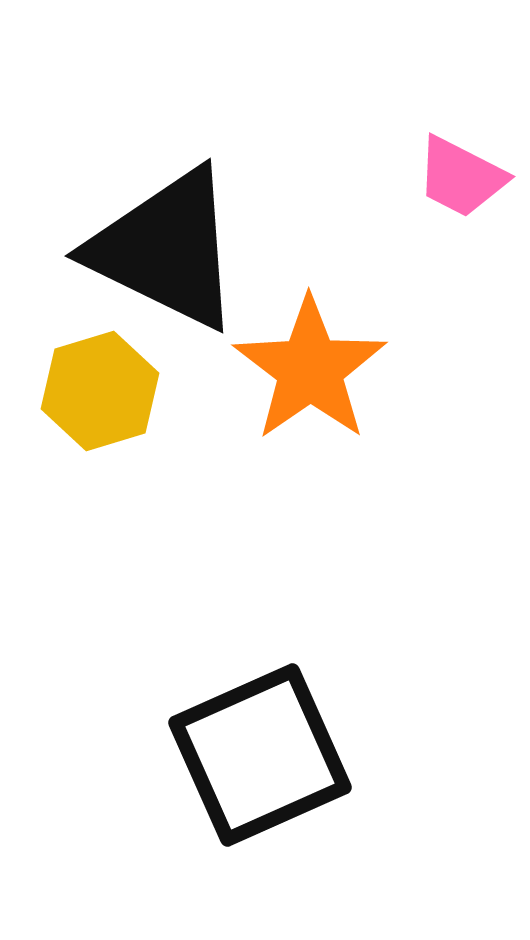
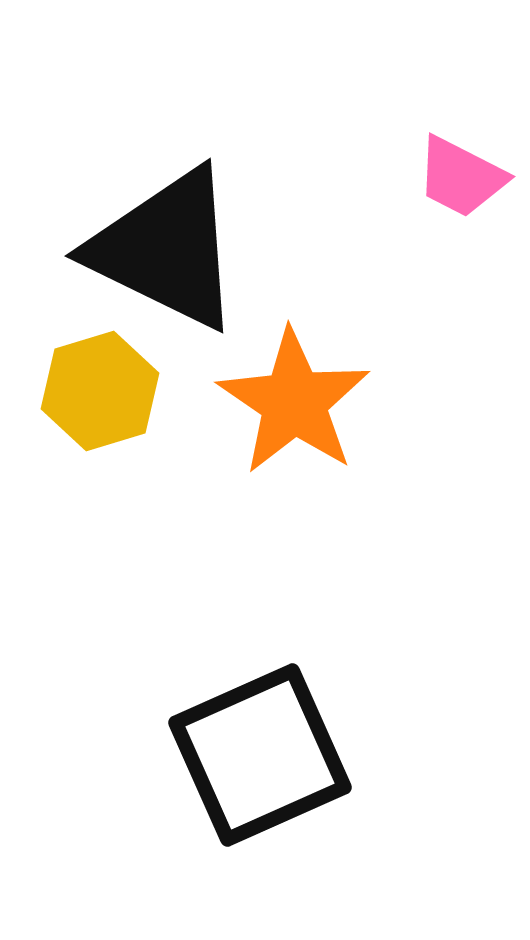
orange star: moved 16 px left, 33 px down; rotated 3 degrees counterclockwise
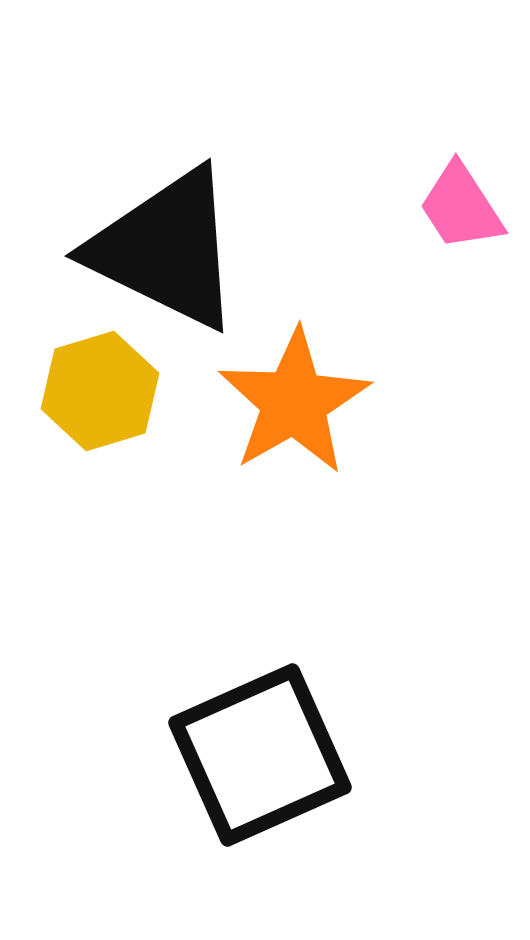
pink trapezoid: moved 30 px down; rotated 30 degrees clockwise
orange star: rotated 8 degrees clockwise
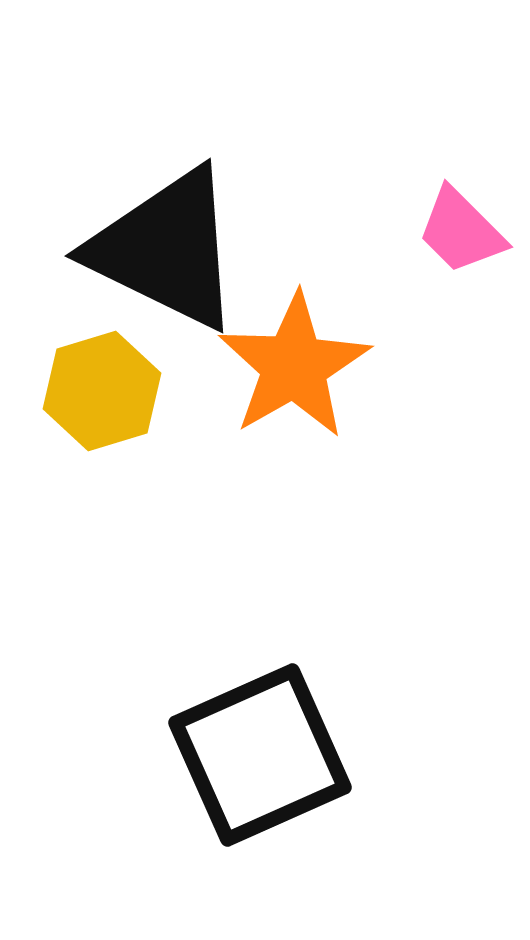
pink trapezoid: moved 24 px down; rotated 12 degrees counterclockwise
yellow hexagon: moved 2 px right
orange star: moved 36 px up
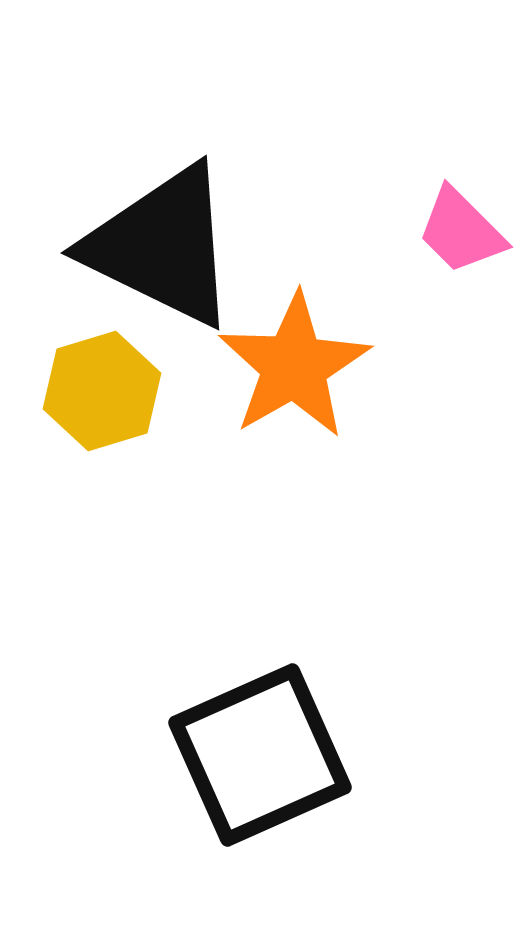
black triangle: moved 4 px left, 3 px up
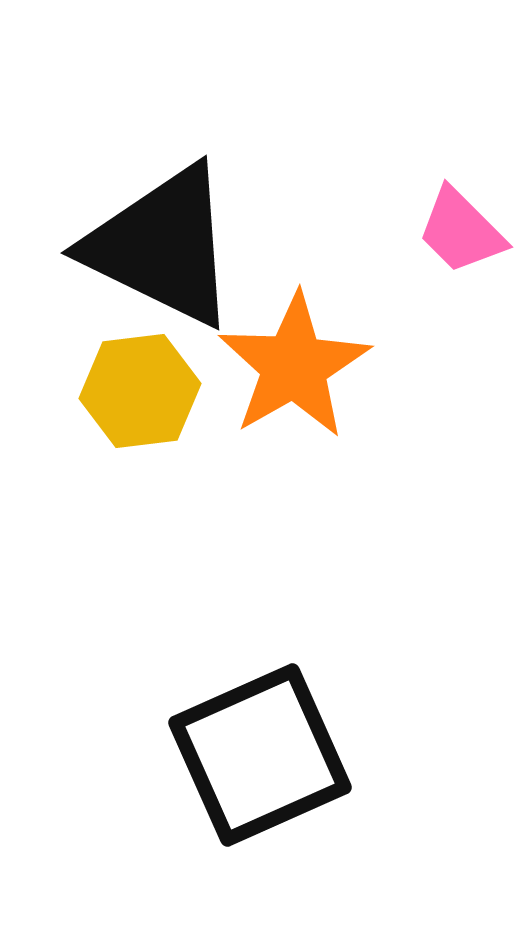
yellow hexagon: moved 38 px right; rotated 10 degrees clockwise
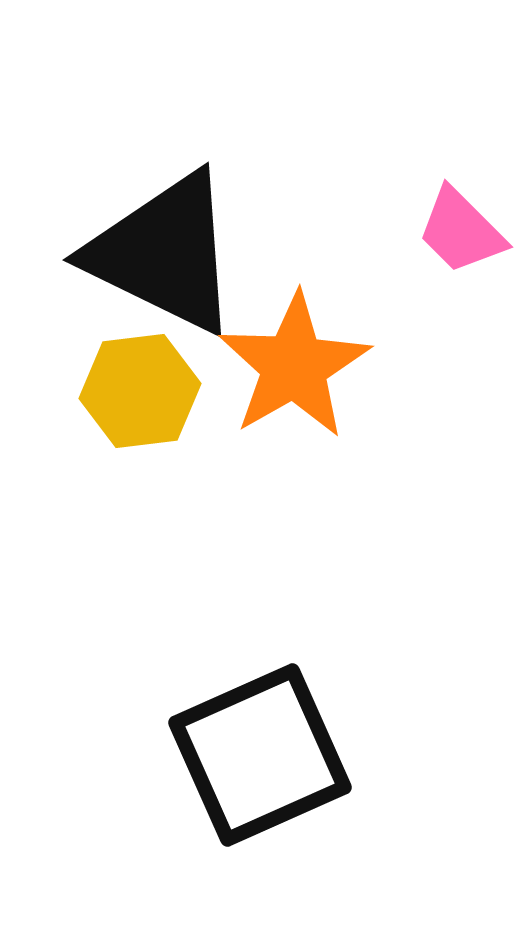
black triangle: moved 2 px right, 7 px down
